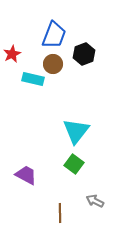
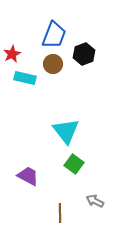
cyan rectangle: moved 8 px left, 1 px up
cyan triangle: moved 10 px left; rotated 16 degrees counterclockwise
purple trapezoid: moved 2 px right, 1 px down
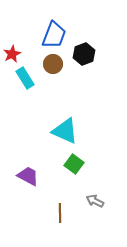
cyan rectangle: rotated 45 degrees clockwise
cyan triangle: moved 1 px left; rotated 28 degrees counterclockwise
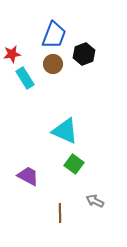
red star: rotated 18 degrees clockwise
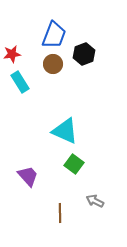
cyan rectangle: moved 5 px left, 4 px down
purple trapezoid: rotated 20 degrees clockwise
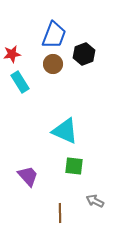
green square: moved 2 px down; rotated 30 degrees counterclockwise
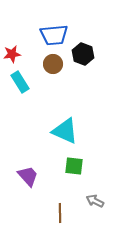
blue trapezoid: rotated 64 degrees clockwise
black hexagon: moved 1 px left; rotated 20 degrees counterclockwise
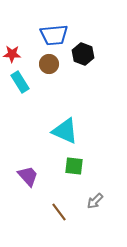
red star: rotated 12 degrees clockwise
brown circle: moved 4 px left
gray arrow: rotated 72 degrees counterclockwise
brown line: moved 1 px left, 1 px up; rotated 36 degrees counterclockwise
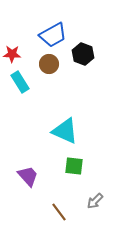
blue trapezoid: moved 1 px left; rotated 24 degrees counterclockwise
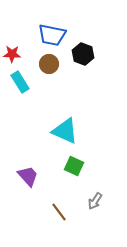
blue trapezoid: moved 1 px left; rotated 40 degrees clockwise
green square: rotated 18 degrees clockwise
gray arrow: rotated 12 degrees counterclockwise
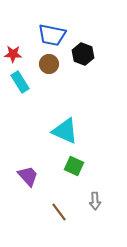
red star: moved 1 px right
gray arrow: rotated 36 degrees counterclockwise
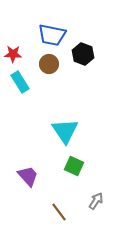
cyan triangle: rotated 32 degrees clockwise
gray arrow: moved 1 px right; rotated 144 degrees counterclockwise
